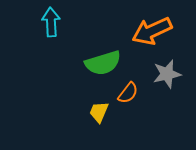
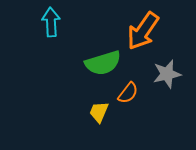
orange arrow: moved 9 px left; rotated 30 degrees counterclockwise
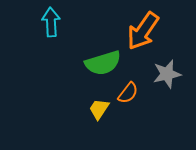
yellow trapezoid: moved 3 px up; rotated 10 degrees clockwise
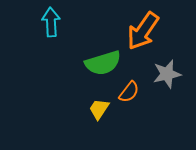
orange semicircle: moved 1 px right, 1 px up
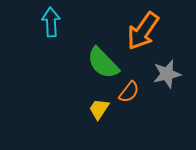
green semicircle: rotated 63 degrees clockwise
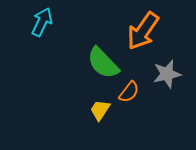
cyan arrow: moved 9 px left; rotated 28 degrees clockwise
yellow trapezoid: moved 1 px right, 1 px down
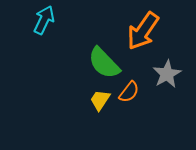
cyan arrow: moved 2 px right, 2 px up
green semicircle: moved 1 px right
gray star: rotated 16 degrees counterclockwise
yellow trapezoid: moved 10 px up
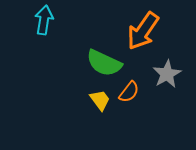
cyan arrow: rotated 16 degrees counterclockwise
green semicircle: rotated 21 degrees counterclockwise
yellow trapezoid: rotated 110 degrees clockwise
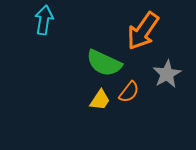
yellow trapezoid: rotated 70 degrees clockwise
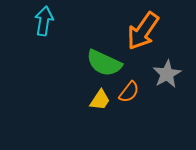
cyan arrow: moved 1 px down
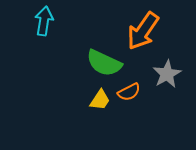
orange semicircle: rotated 25 degrees clockwise
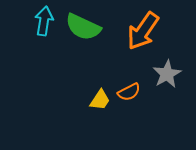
green semicircle: moved 21 px left, 36 px up
